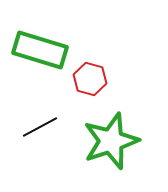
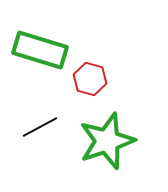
green star: moved 4 px left
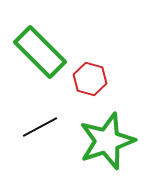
green rectangle: moved 2 px down; rotated 28 degrees clockwise
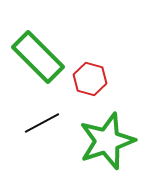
green rectangle: moved 2 px left, 5 px down
black line: moved 2 px right, 4 px up
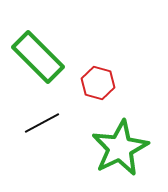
red hexagon: moved 8 px right, 4 px down
green star: moved 13 px right, 7 px down; rotated 8 degrees counterclockwise
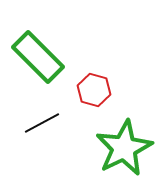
red hexagon: moved 4 px left, 7 px down
green star: moved 4 px right
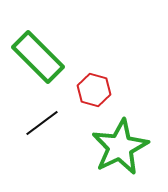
black line: rotated 9 degrees counterclockwise
green star: moved 4 px left, 1 px up
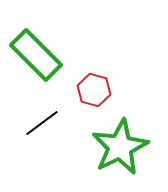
green rectangle: moved 2 px left, 2 px up
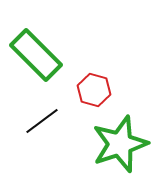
black line: moved 2 px up
green star: moved 3 px up; rotated 8 degrees clockwise
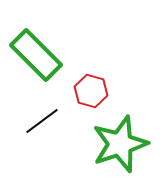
red hexagon: moved 3 px left, 1 px down
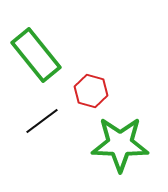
green rectangle: rotated 6 degrees clockwise
green star: rotated 20 degrees clockwise
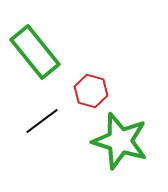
green rectangle: moved 1 px left, 3 px up
green star: moved 3 px up; rotated 16 degrees clockwise
